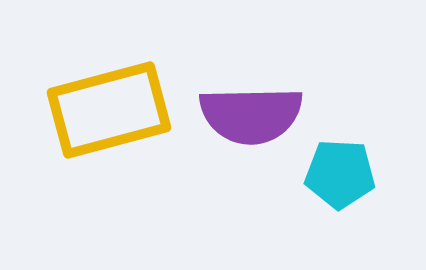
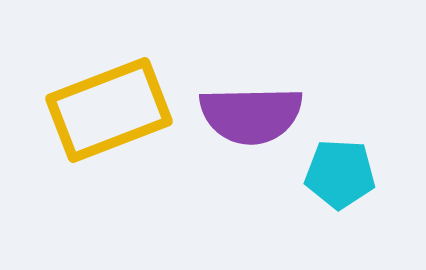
yellow rectangle: rotated 6 degrees counterclockwise
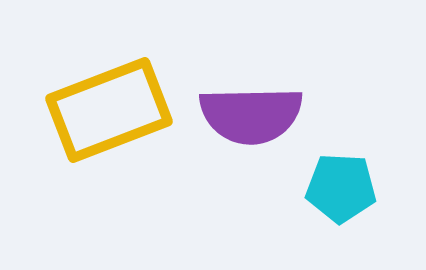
cyan pentagon: moved 1 px right, 14 px down
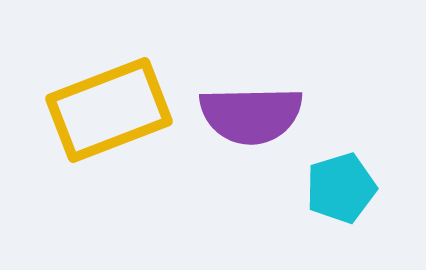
cyan pentagon: rotated 20 degrees counterclockwise
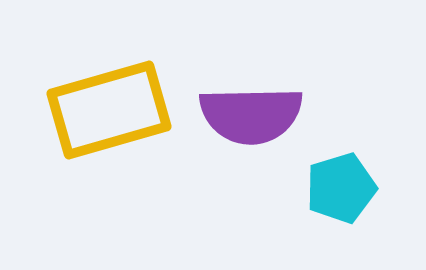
yellow rectangle: rotated 5 degrees clockwise
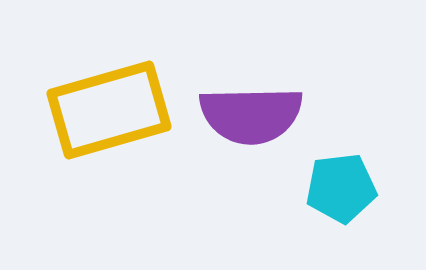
cyan pentagon: rotated 10 degrees clockwise
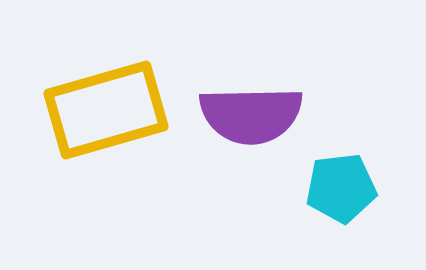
yellow rectangle: moved 3 px left
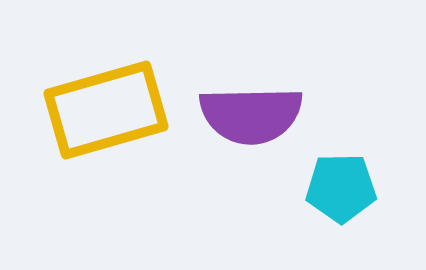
cyan pentagon: rotated 6 degrees clockwise
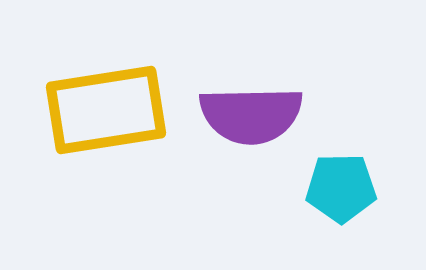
yellow rectangle: rotated 7 degrees clockwise
